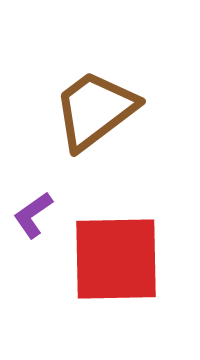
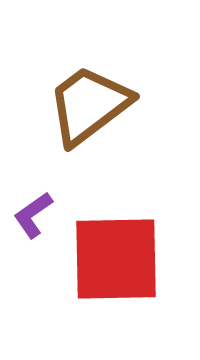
brown trapezoid: moved 6 px left, 5 px up
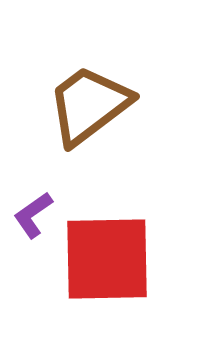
red square: moved 9 px left
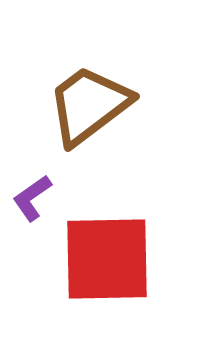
purple L-shape: moved 1 px left, 17 px up
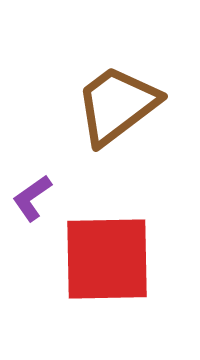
brown trapezoid: moved 28 px right
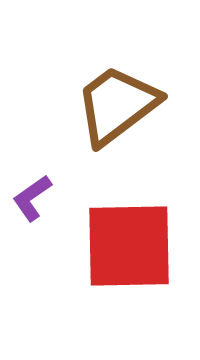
red square: moved 22 px right, 13 px up
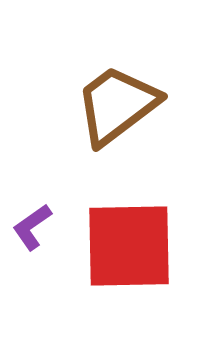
purple L-shape: moved 29 px down
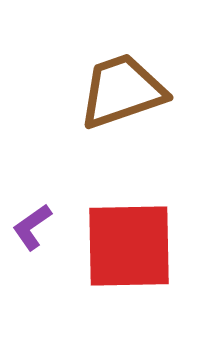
brown trapezoid: moved 5 px right, 14 px up; rotated 18 degrees clockwise
